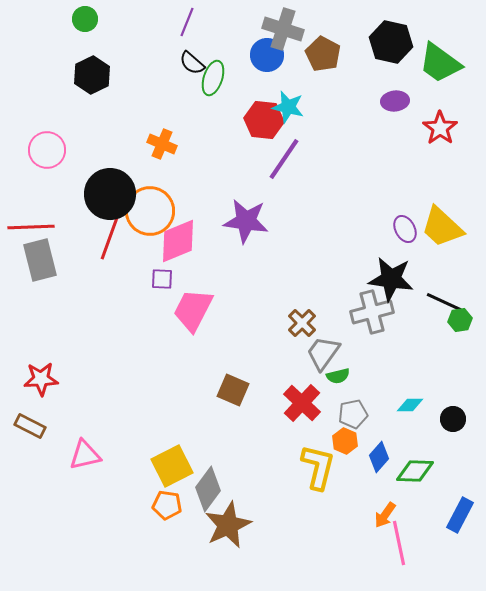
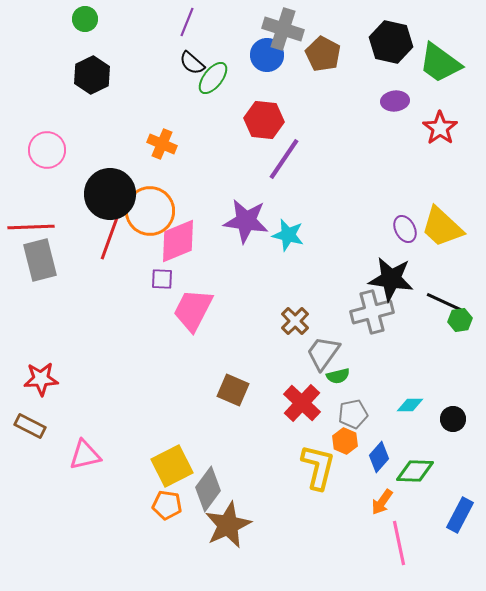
green ellipse at (213, 78): rotated 20 degrees clockwise
cyan star at (288, 107): moved 128 px down
brown cross at (302, 323): moved 7 px left, 2 px up
orange arrow at (385, 515): moved 3 px left, 13 px up
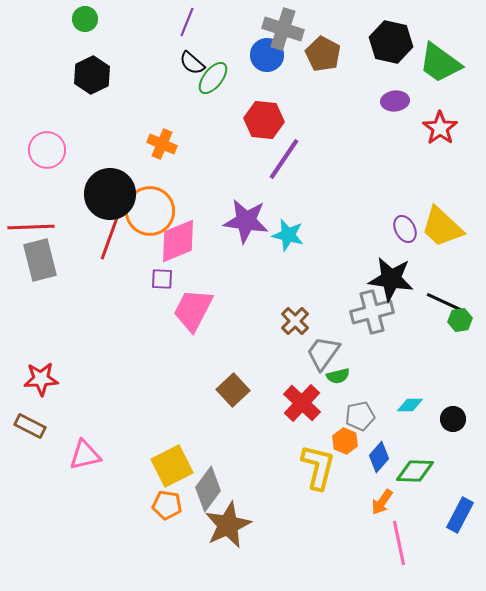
brown square at (233, 390): rotated 24 degrees clockwise
gray pentagon at (353, 414): moved 7 px right, 2 px down
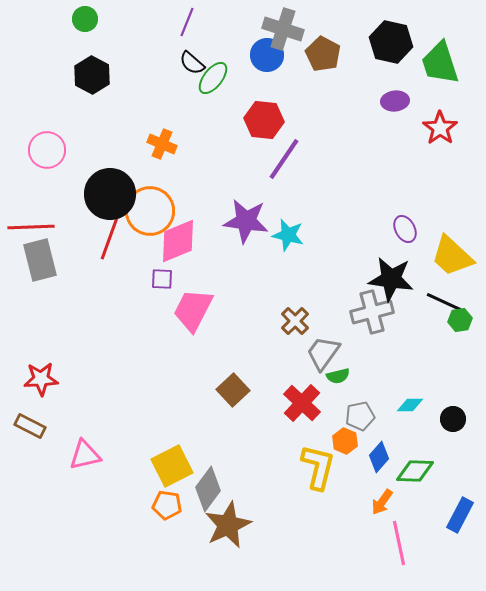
green trapezoid at (440, 63): rotated 36 degrees clockwise
black hexagon at (92, 75): rotated 6 degrees counterclockwise
yellow trapezoid at (442, 227): moved 10 px right, 29 px down
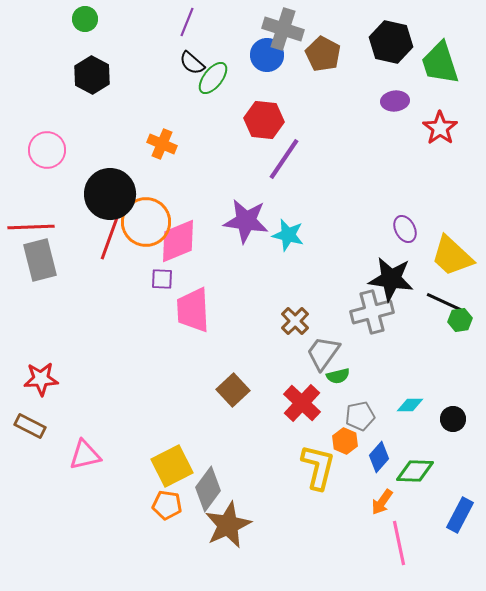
orange circle at (150, 211): moved 4 px left, 11 px down
pink trapezoid at (193, 310): rotated 30 degrees counterclockwise
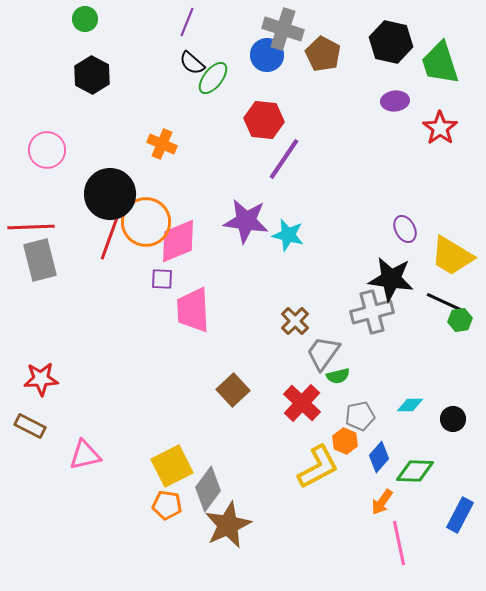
yellow trapezoid at (452, 256): rotated 12 degrees counterclockwise
yellow L-shape at (318, 467): rotated 48 degrees clockwise
